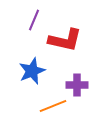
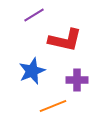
purple line: moved 5 px up; rotated 35 degrees clockwise
purple cross: moved 5 px up
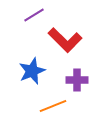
red L-shape: rotated 32 degrees clockwise
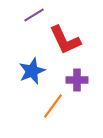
red L-shape: rotated 20 degrees clockwise
orange line: rotated 32 degrees counterclockwise
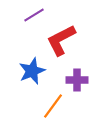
red L-shape: moved 4 px left; rotated 88 degrees clockwise
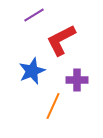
orange line: rotated 12 degrees counterclockwise
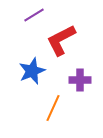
purple cross: moved 3 px right
orange line: moved 2 px down
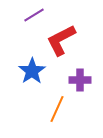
blue star: rotated 12 degrees counterclockwise
orange line: moved 4 px right, 1 px down
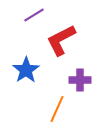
blue star: moved 6 px left, 1 px up
